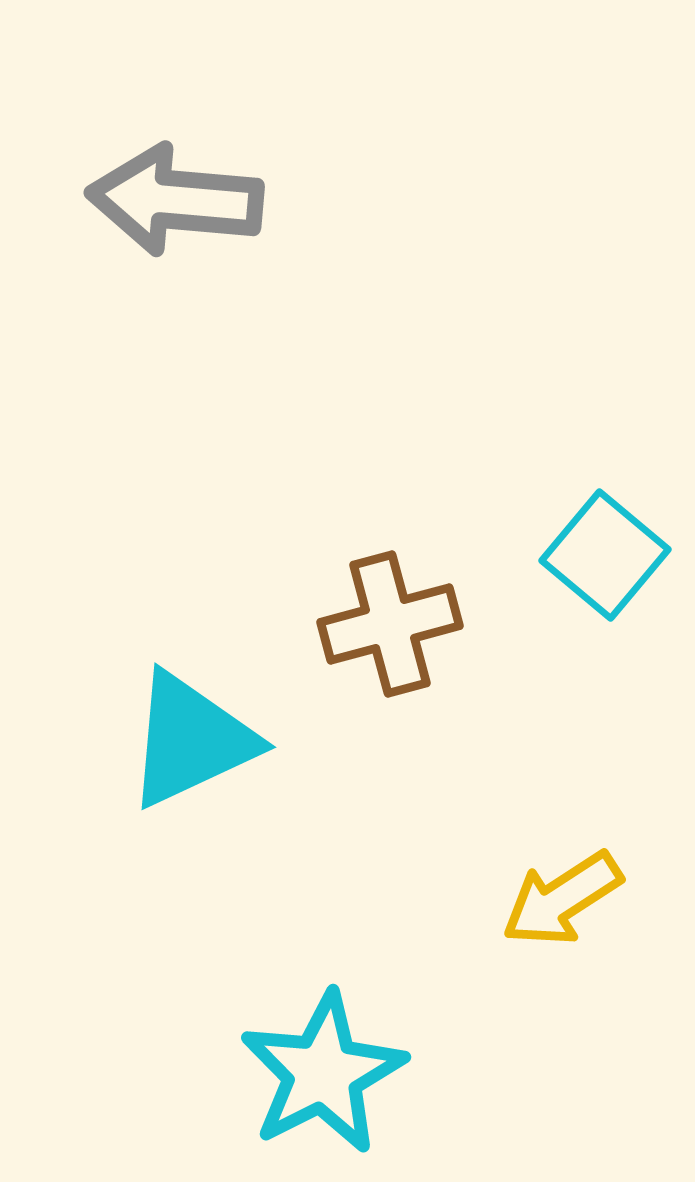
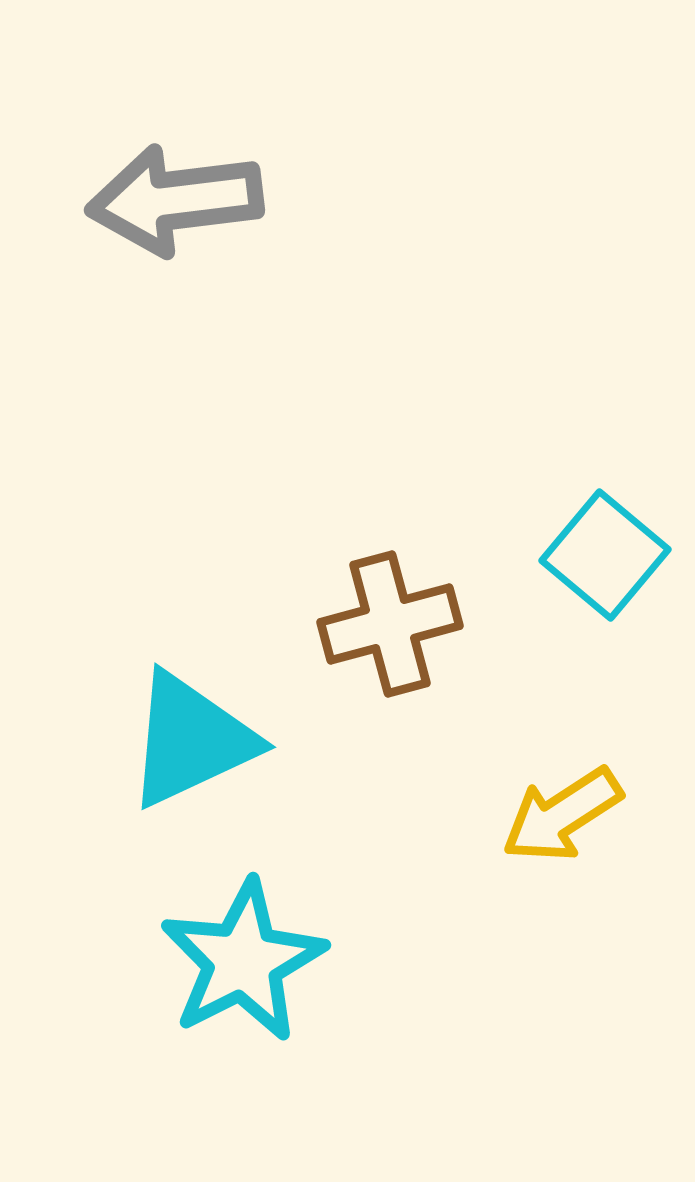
gray arrow: rotated 12 degrees counterclockwise
yellow arrow: moved 84 px up
cyan star: moved 80 px left, 112 px up
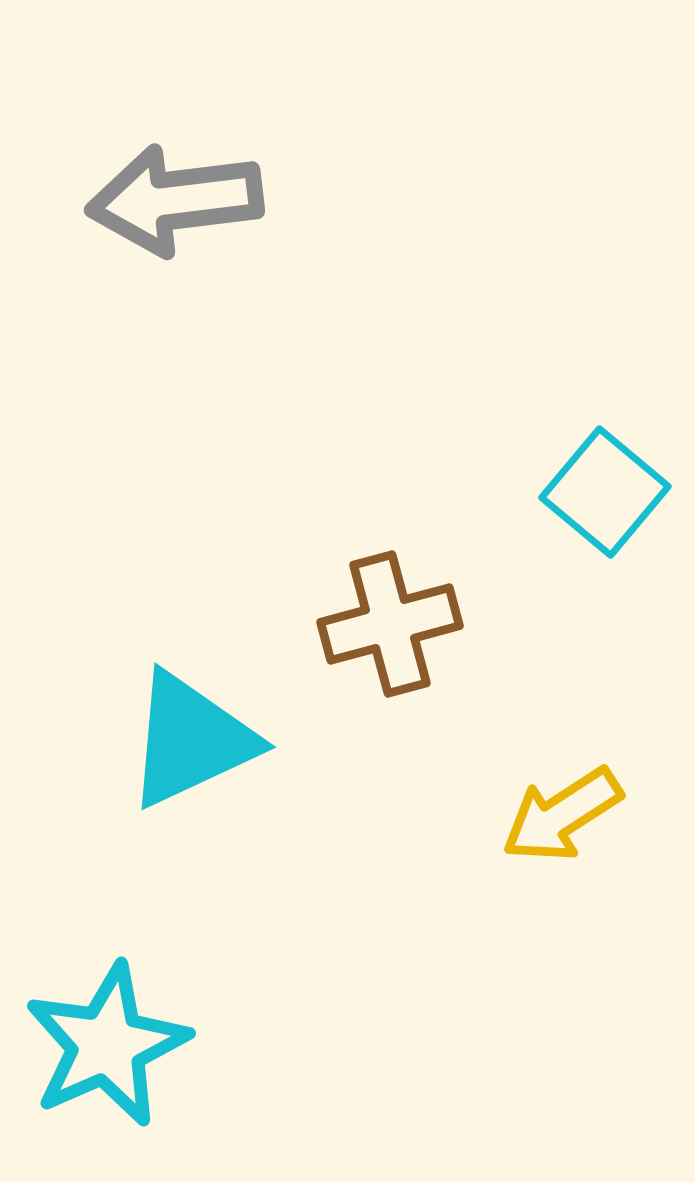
cyan square: moved 63 px up
cyan star: moved 136 px left, 84 px down; rotated 3 degrees clockwise
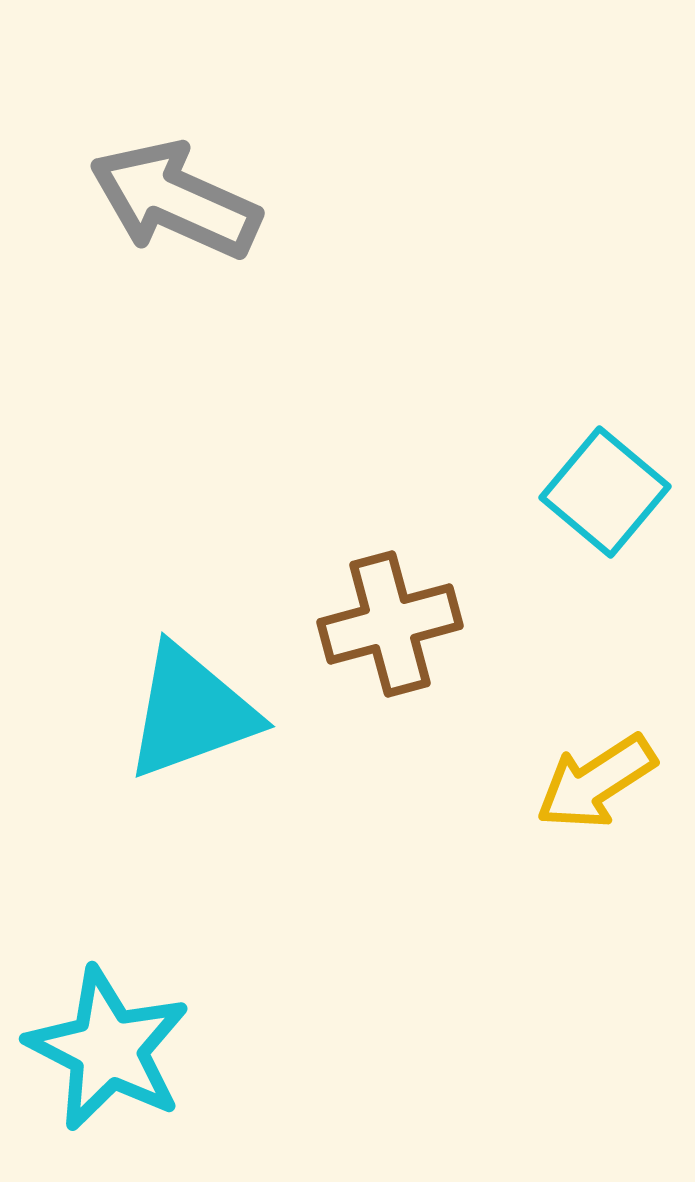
gray arrow: rotated 31 degrees clockwise
cyan triangle: moved 28 px up; rotated 5 degrees clockwise
yellow arrow: moved 34 px right, 33 px up
cyan star: moved 1 px right, 4 px down; rotated 21 degrees counterclockwise
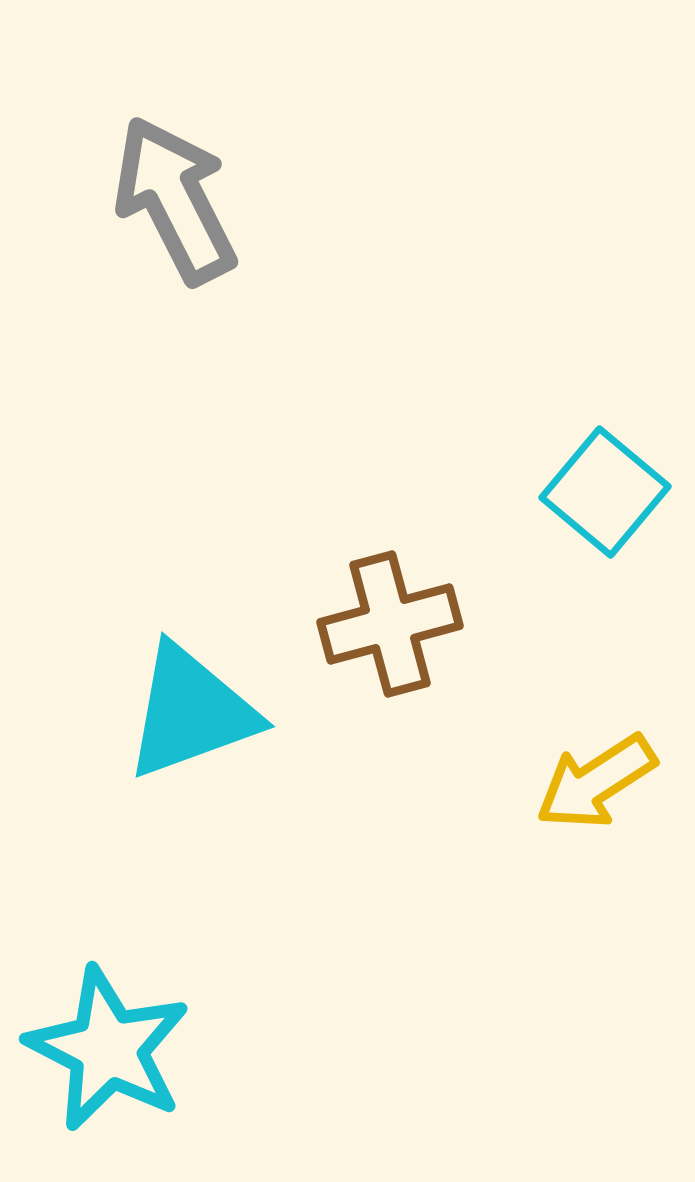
gray arrow: rotated 39 degrees clockwise
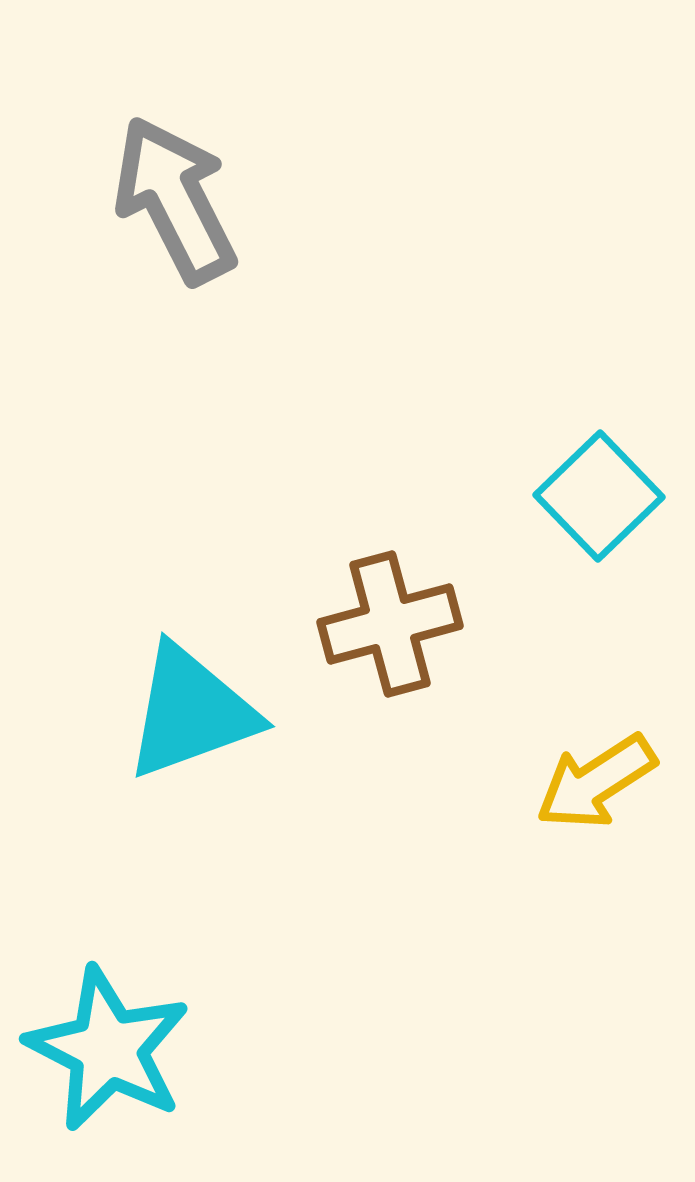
cyan square: moved 6 px left, 4 px down; rotated 6 degrees clockwise
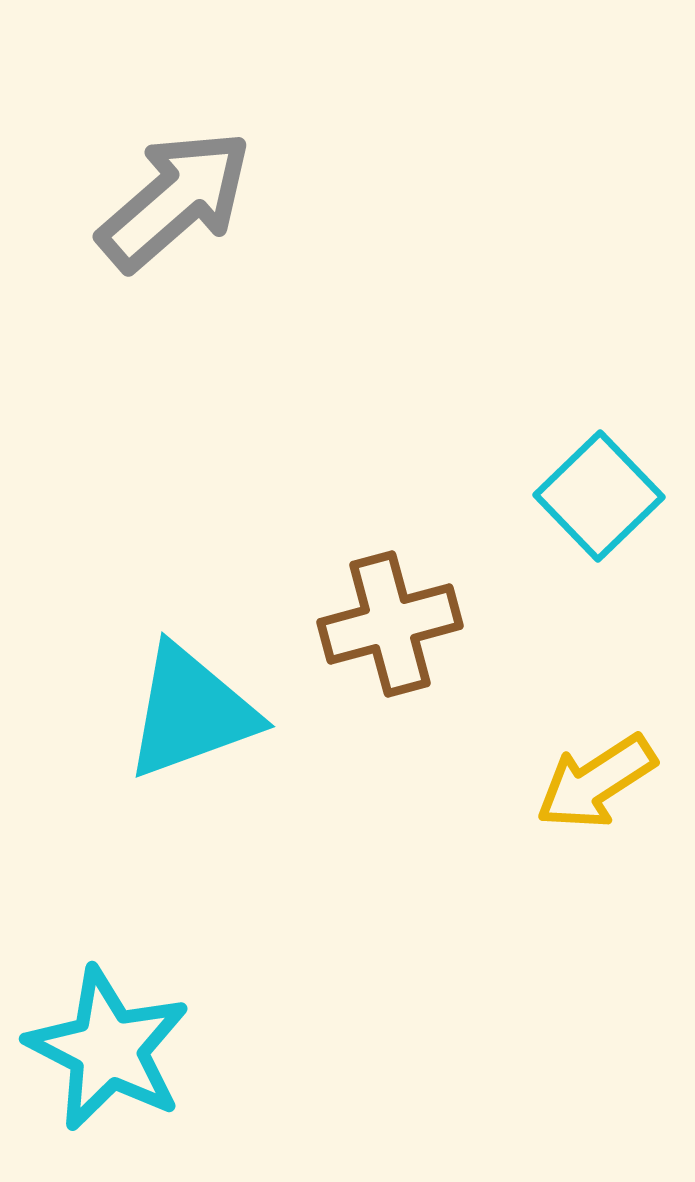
gray arrow: rotated 76 degrees clockwise
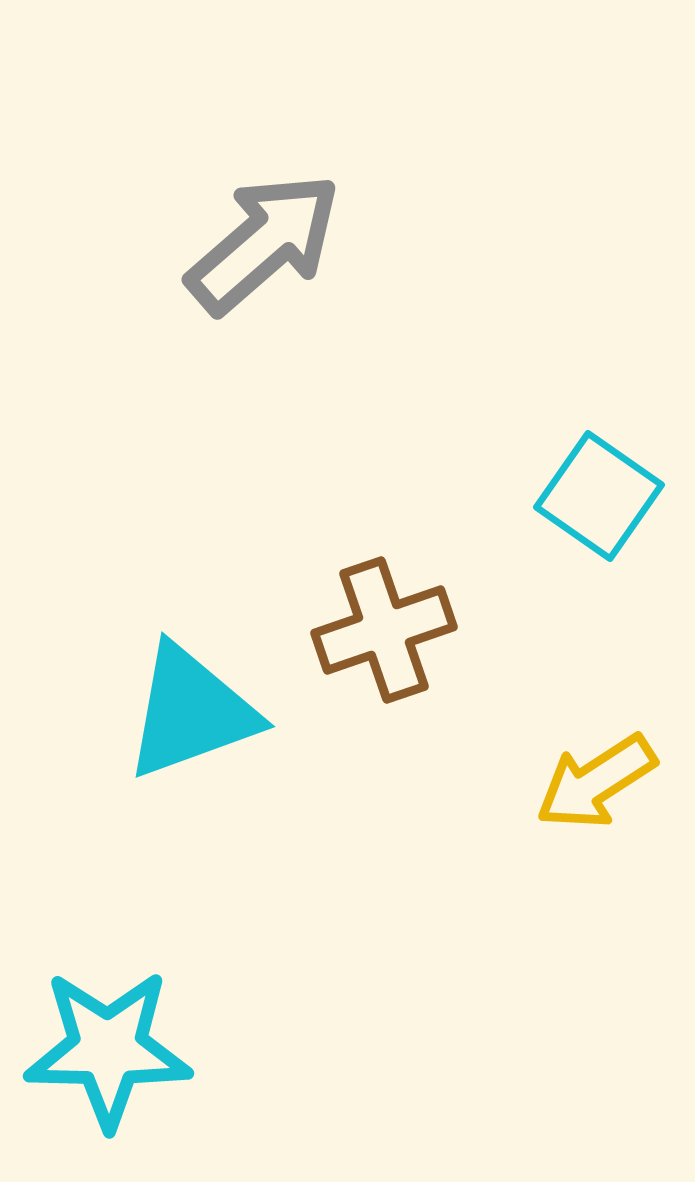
gray arrow: moved 89 px right, 43 px down
cyan square: rotated 11 degrees counterclockwise
brown cross: moved 6 px left, 6 px down; rotated 4 degrees counterclockwise
cyan star: rotated 26 degrees counterclockwise
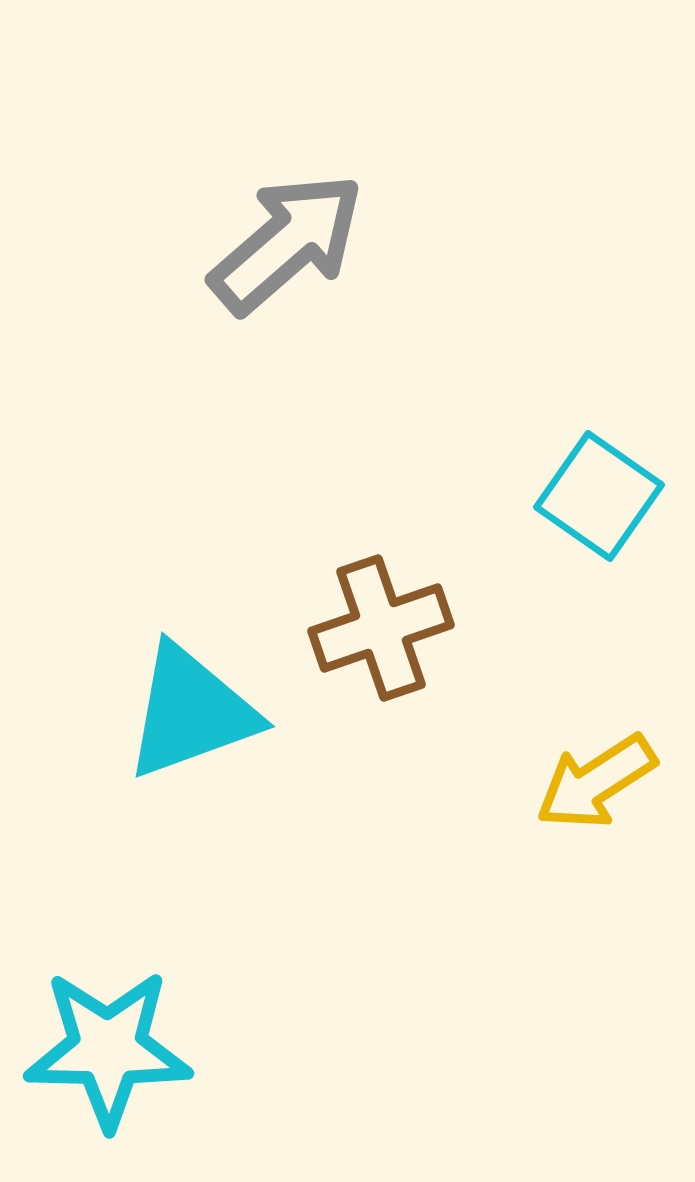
gray arrow: moved 23 px right
brown cross: moved 3 px left, 2 px up
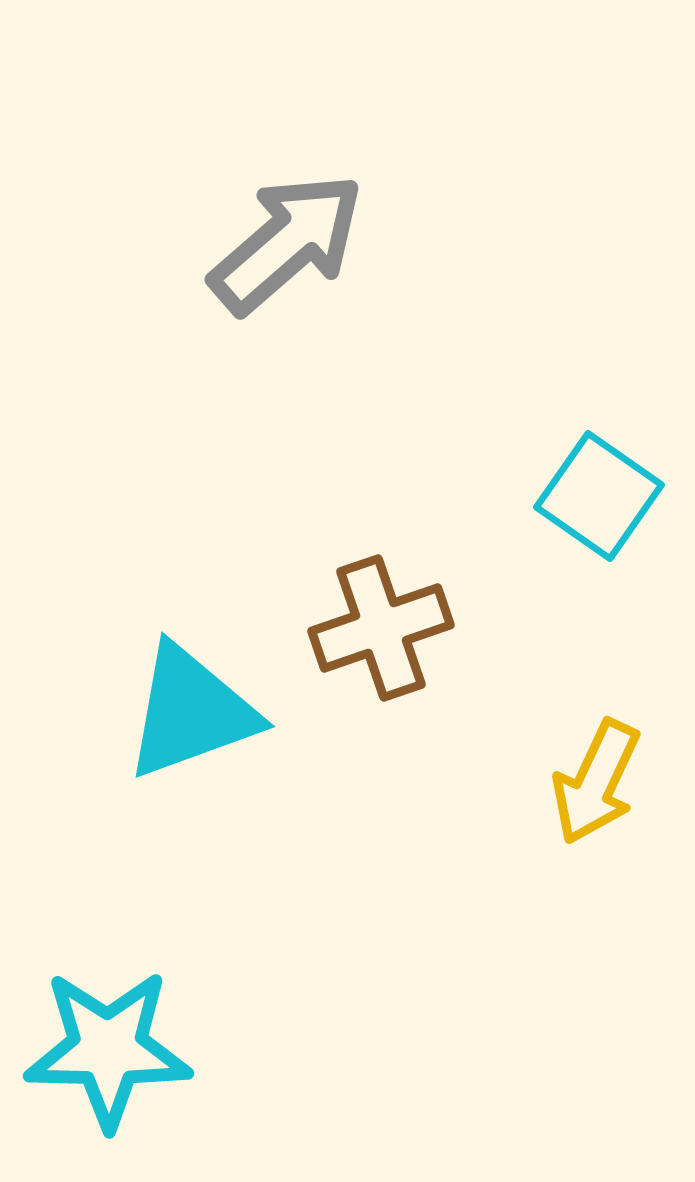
yellow arrow: rotated 32 degrees counterclockwise
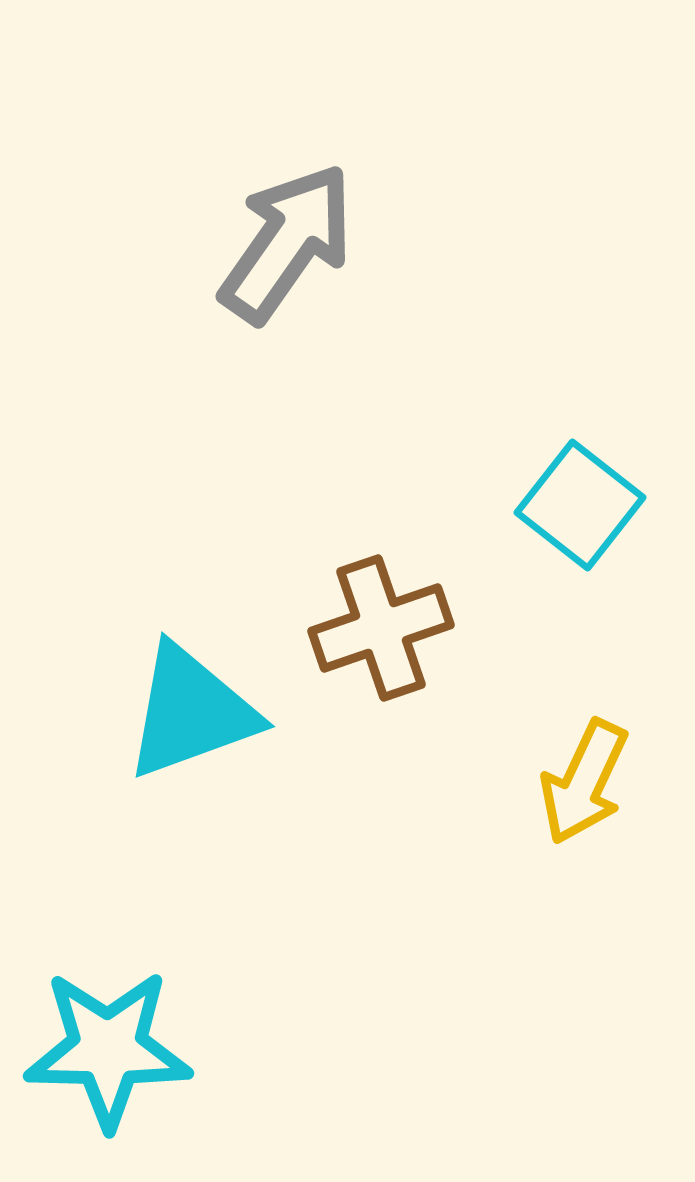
gray arrow: rotated 14 degrees counterclockwise
cyan square: moved 19 px left, 9 px down; rotated 3 degrees clockwise
yellow arrow: moved 12 px left
